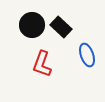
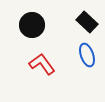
black rectangle: moved 26 px right, 5 px up
red L-shape: rotated 124 degrees clockwise
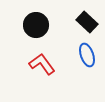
black circle: moved 4 px right
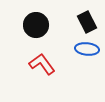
black rectangle: rotated 20 degrees clockwise
blue ellipse: moved 6 px up; rotated 65 degrees counterclockwise
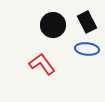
black circle: moved 17 px right
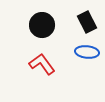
black circle: moved 11 px left
blue ellipse: moved 3 px down
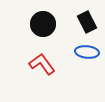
black circle: moved 1 px right, 1 px up
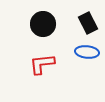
black rectangle: moved 1 px right, 1 px down
red L-shape: rotated 60 degrees counterclockwise
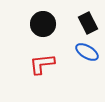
blue ellipse: rotated 25 degrees clockwise
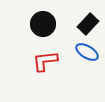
black rectangle: moved 1 px down; rotated 70 degrees clockwise
red L-shape: moved 3 px right, 3 px up
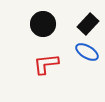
red L-shape: moved 1 px right, 3 px down
